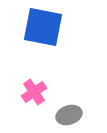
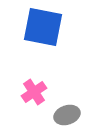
gray ellipse: moved 2 px left
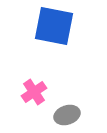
blue square: moved 11 px right, 1 px up
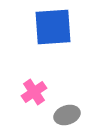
blue square: moved 1 px left, 1 px down; rotated 15 degrees counterclockwise
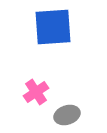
pink cross: moved 2 px right
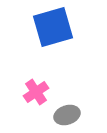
blue square: rotated 12 degrees counterclockwise
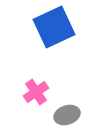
blue square: moved 1 px right; rotated 9 degrees counterclockwise
